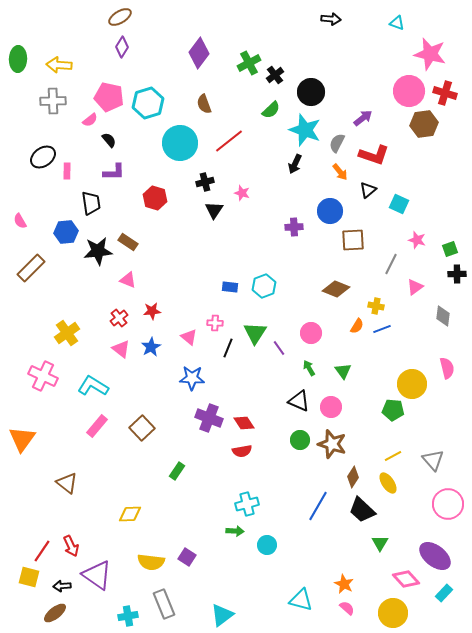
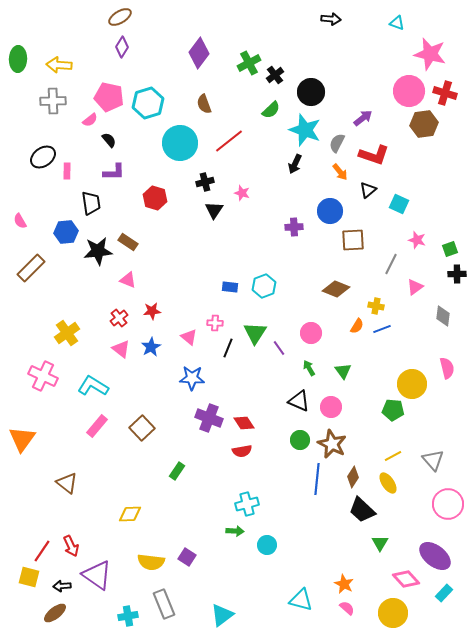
brown star at (332, 444): rotated 8 degrees clockwise
blue line at (318, 506): moved 1 px left, 27 px up; rotated 24 degrees counterclockwise
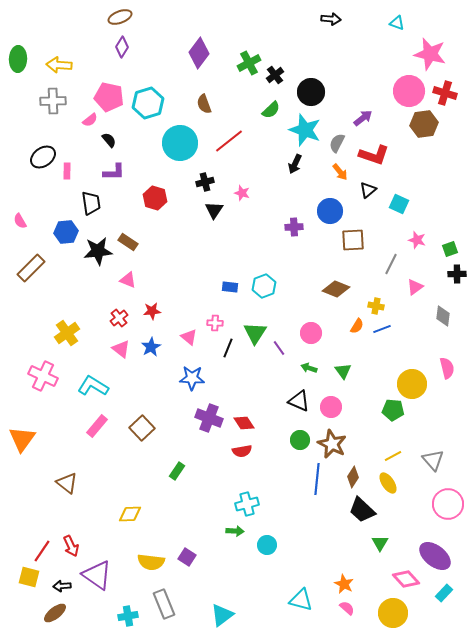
brown ellipse at (120, 17): rotated 10 degrees clockwise
green arrow at (309, 368): rotated 42 degrees counterclockwise
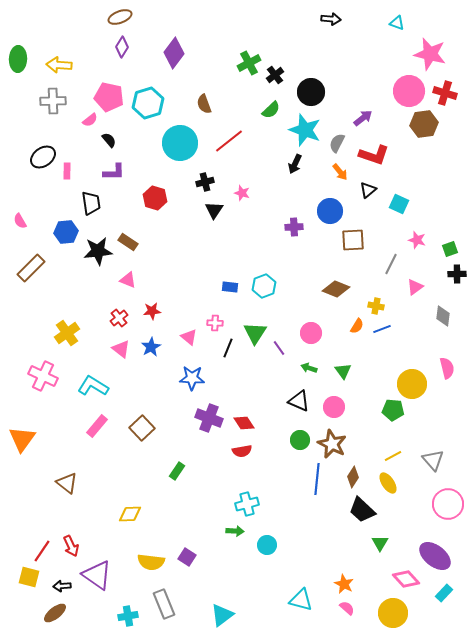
purple diamond at (199, 53): moved 25 px left
pink circle at (331, 407): moved 3 px right
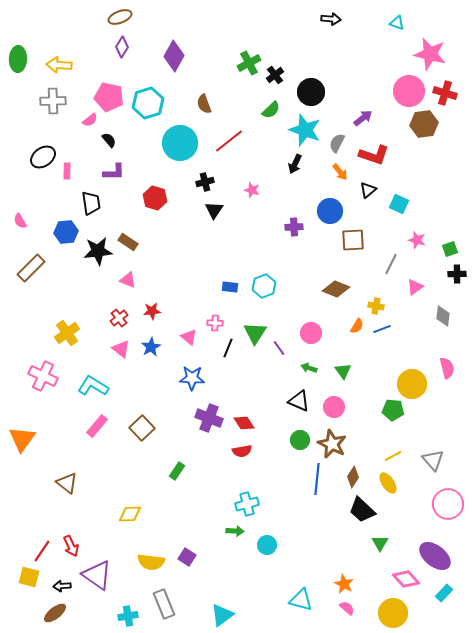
purple diamond at (174, 53): moved 3 px down; rotated 8 degrees counterclockwise
pink star at (242, 193): moved 10 px right, 3 px up
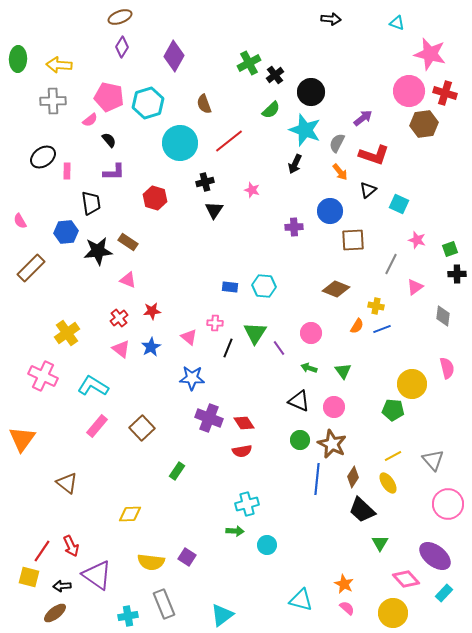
cyan hexagon at (264, 286): rotated 25 degrees clockwise
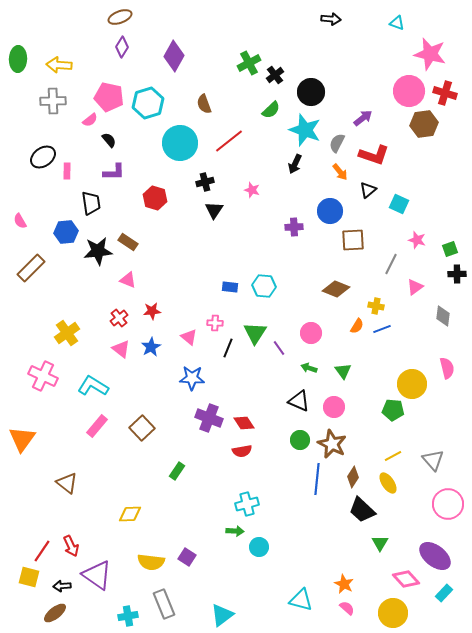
cyan circle at (267, 545): moved 8 px left, 2 px down
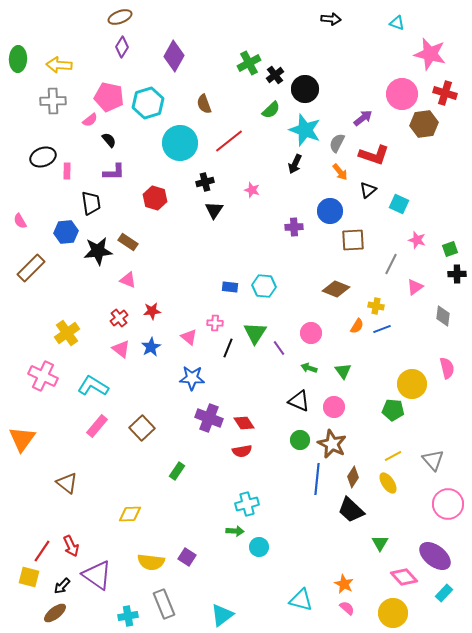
pink circle at (409, 91): moved 7 px left, 3 px down
black circle at (311, 92): moved 6 px left, 3 px up
black ellipse at (43, 157): rotated 15 degrees clockwise
black trapezoid at (362, 510): moved 11 px left
pink diamond at (406, 579): moved 2 px left, 2 px up
black arrow at (62, 586): rotated 42 degrees counterclockwise
